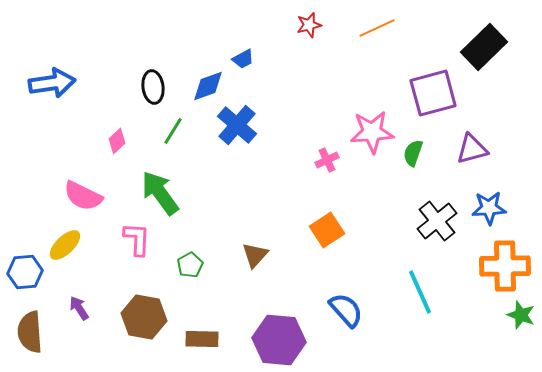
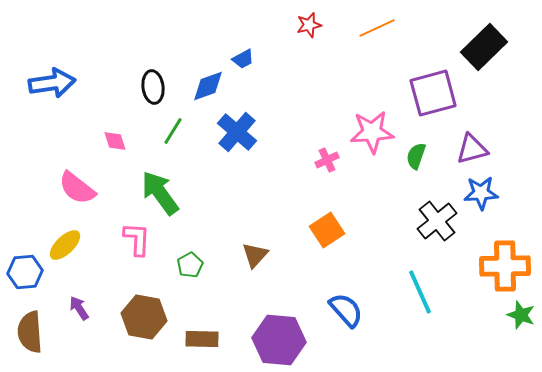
blue cross: moved 7 px down
pink diamond: moved 2 px left; rotated 65 degrees counterclockwise
green semicircle: moved 3 px right, 3 px down
pink semicircle: moved 6 px left, 8 px up; rotated 12 degrees clockwise
blue star: moved 8 px left, 15 px up
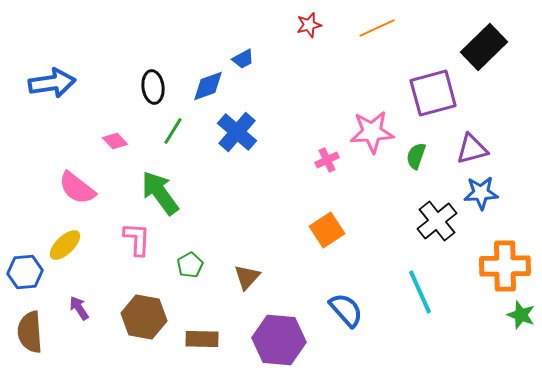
pink diamond: rotated 25 degrees counterclockwise
brown triangle: moved 8 px left, 22 px down
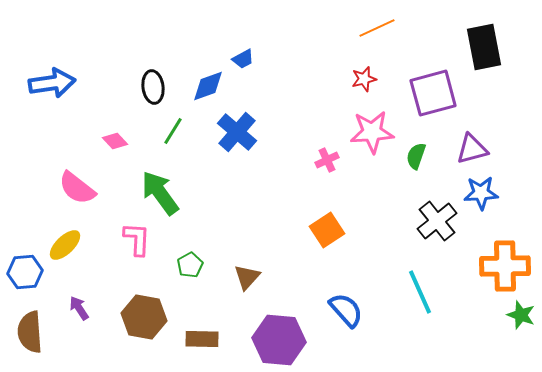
red star: moved 55 px right, 54 px down
black rectangle: rotated 57 degrees counterclockwise
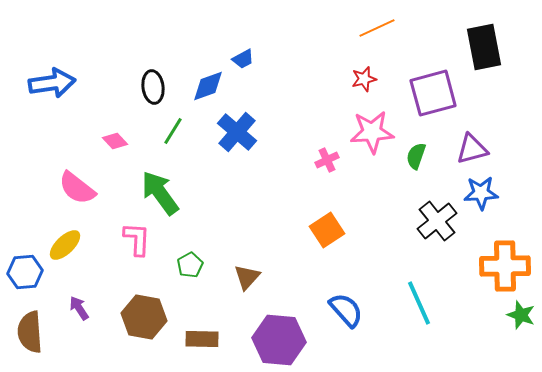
cyan line: moved 1 px left, 11 px down
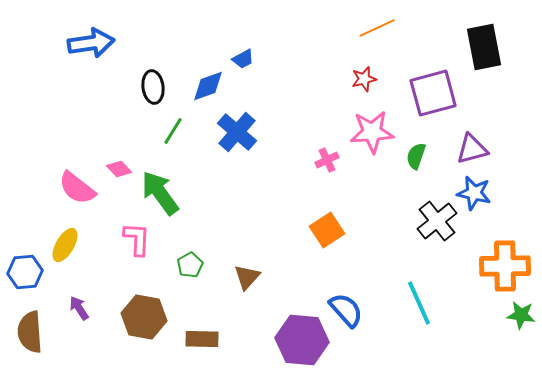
blue arrow: moved 39 px right, 40 px up
pink diamond: moved 4 px right, 28 px down
blue star: moved 7 px left; rotated 16 degrees clockwise
yellow ellipse: rotated 16 degrees counterclockwise
green star: rotated 12 degrees counterclockwise
purple hexagon: moved 23 px right
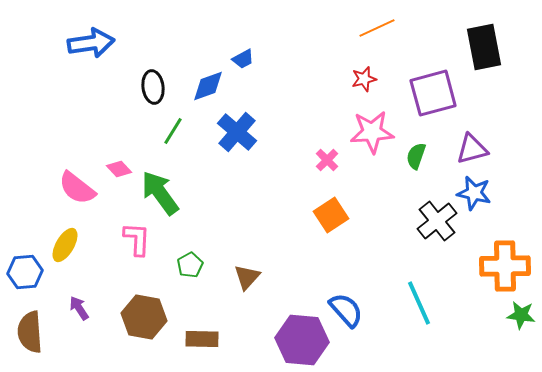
pink cross: rotated 20 degrees counterclockwise
orange square: moved 4 px right, 15 px up
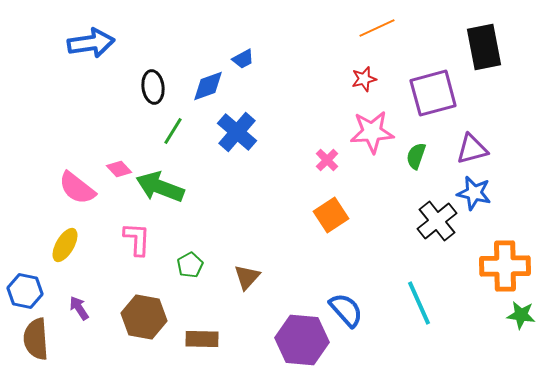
green arrow: moved 6 px up; rotated 33 degrees counterclockwise
blue hexagon: moved 19 px down; rotated 16 degrees clockwise
brown semicircle: moved 6 px right, 7 px down
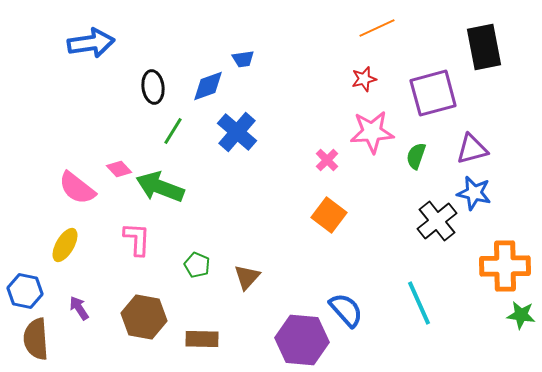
blue trapezoid: rotated 20 degrees clockwise
orange square: moved 2 px left; rotated 20 degrees counterclockwise
green pentagon: moved 7 px right; rotated 20 degrees counterclockwise
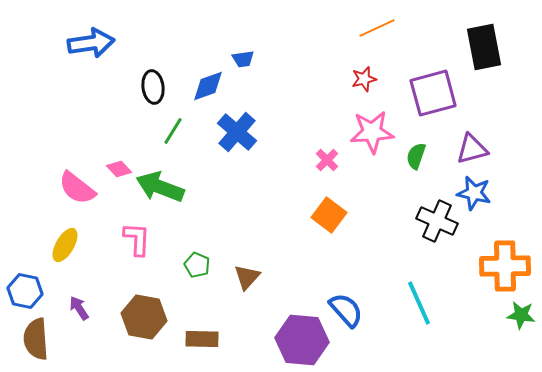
black cross: rotated 27 degrees counterclockwise
